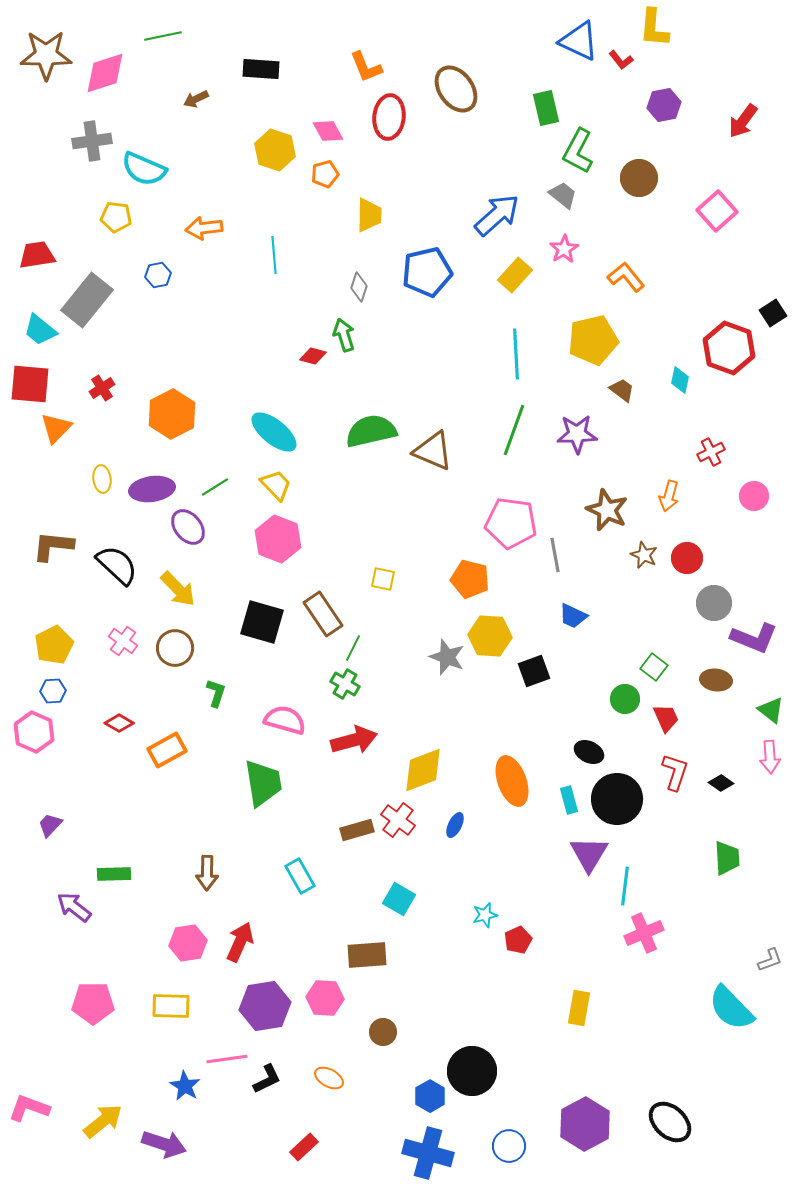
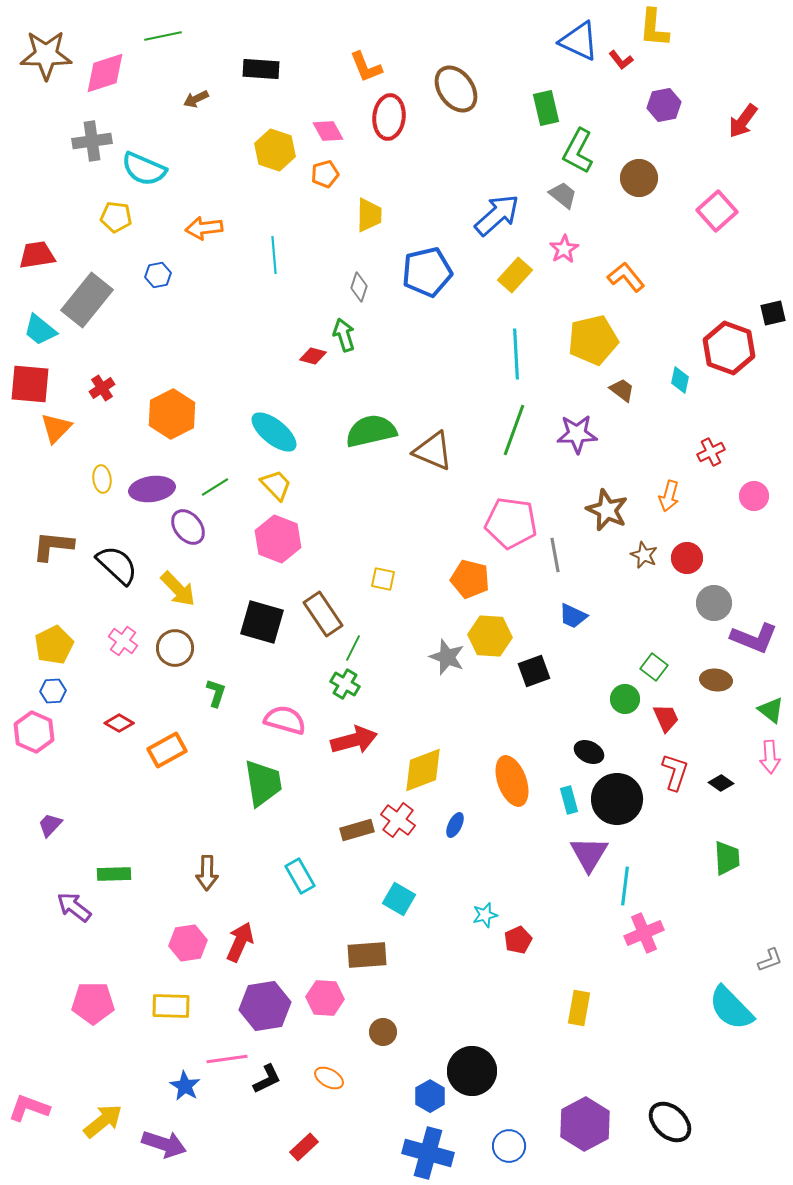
black square at (773, 313): rotated 20 degrees clockwise
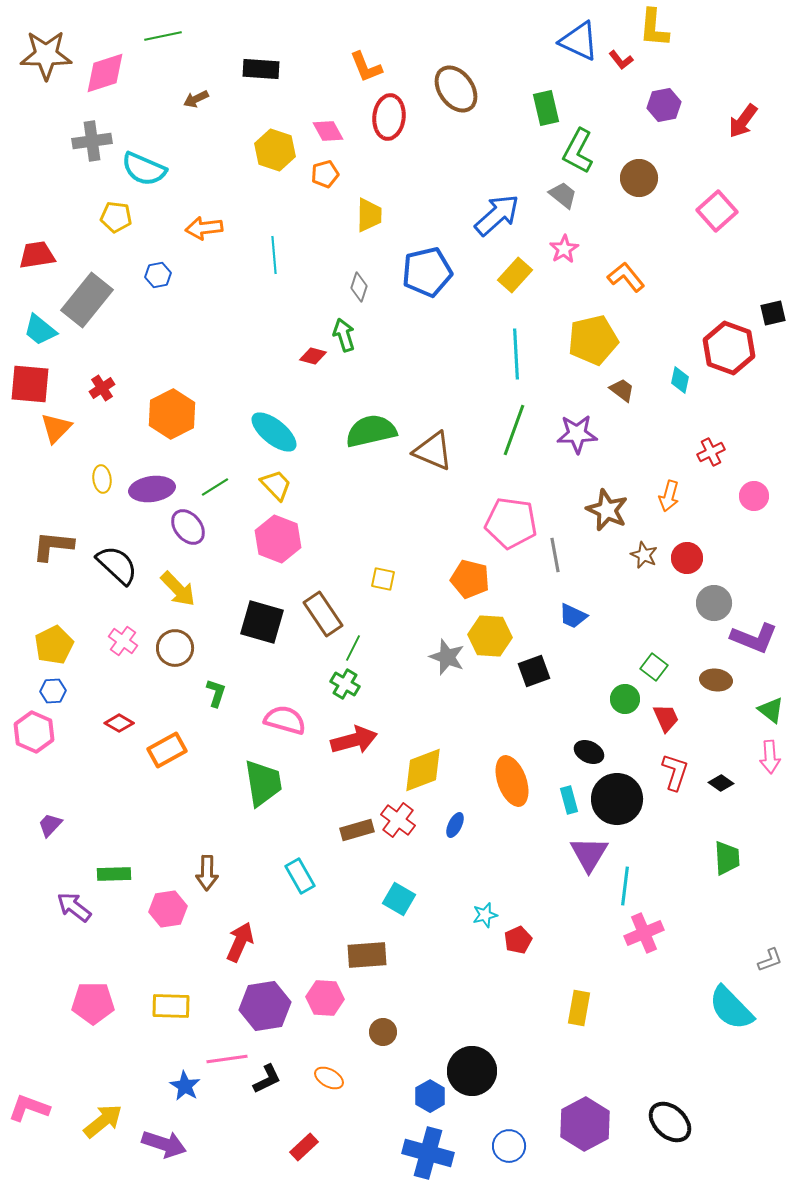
pink hexagon at (188, 943): moved 20 px left, 34 px up
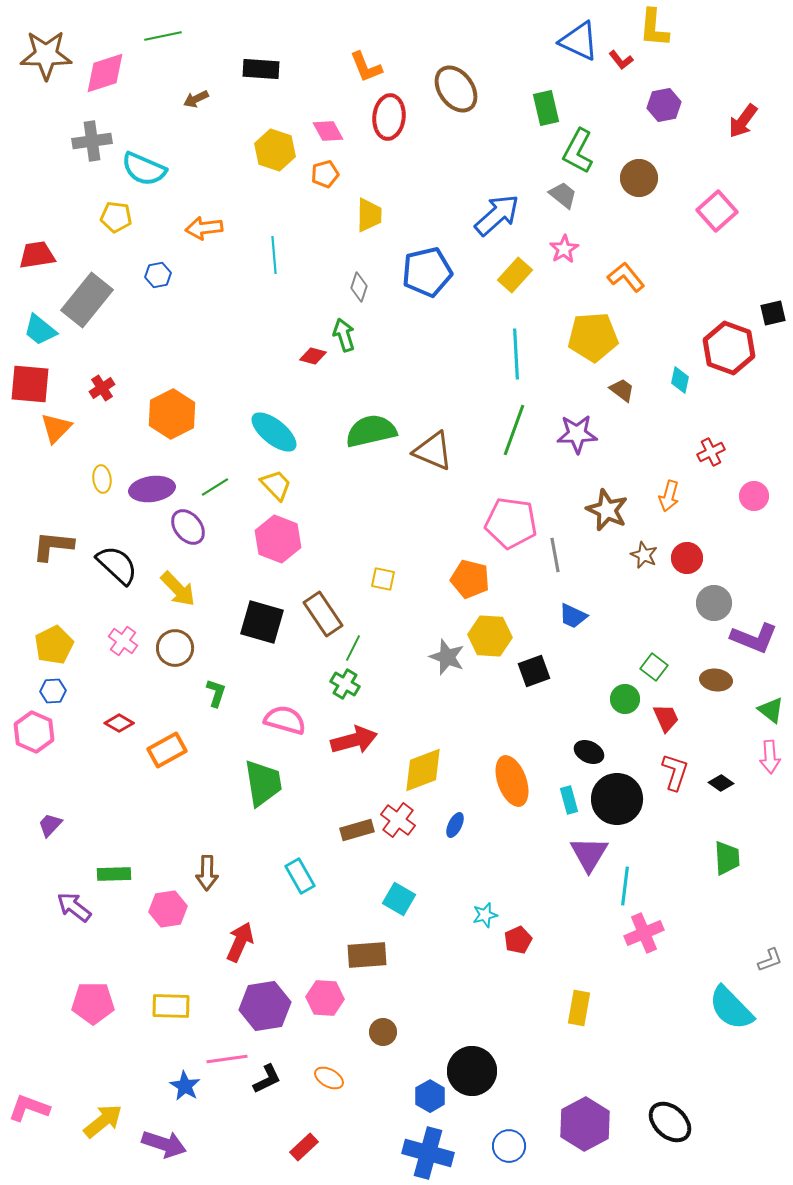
yellow pentagon at (593, 340): moved 3 px up; rotated 9 degrees clockwise
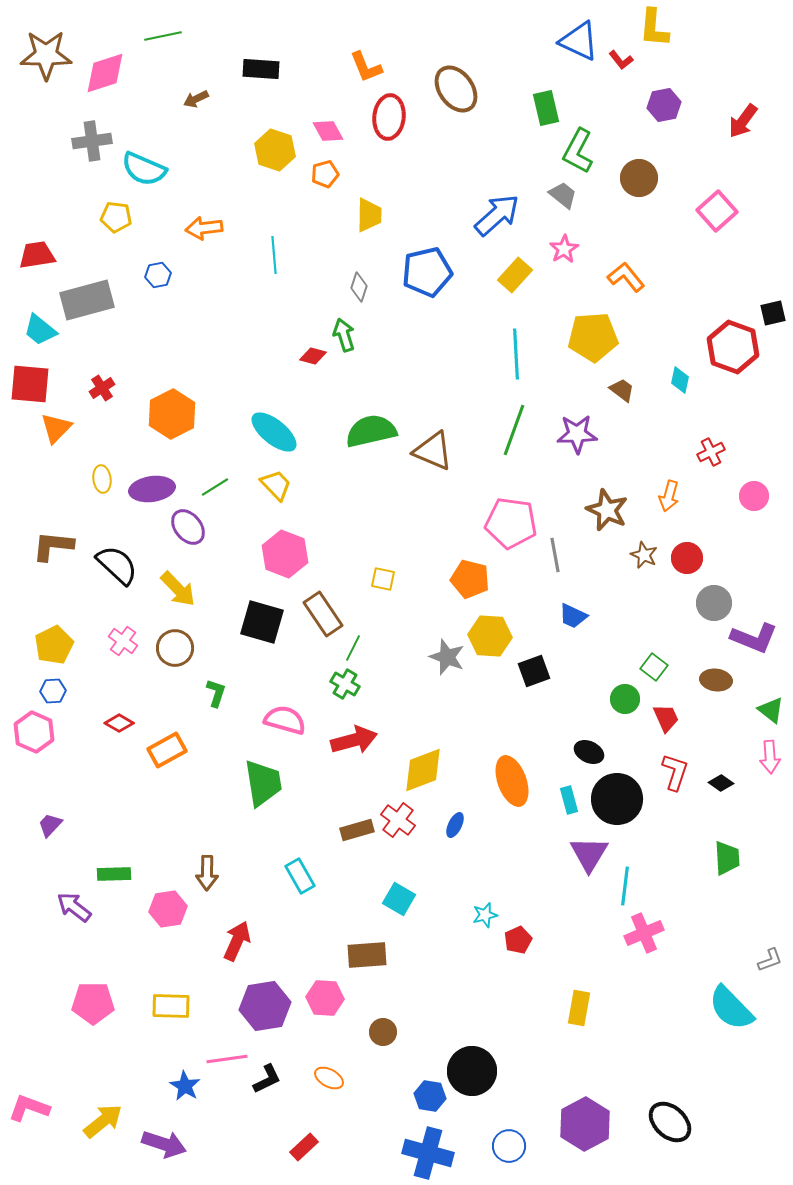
gray rectangle at (87, 300): rotated 36 degrees clockwise
red hexagon at (729, 348): moved 4 px right, 1 px up
pink hexagon at (278, 539): moved 7 px right, 15 px down
red arrow at (240, 942): moved 3 px left, 1 px up
blue hexagon at (430, 1096): rotated 20 degrees counterclockwise
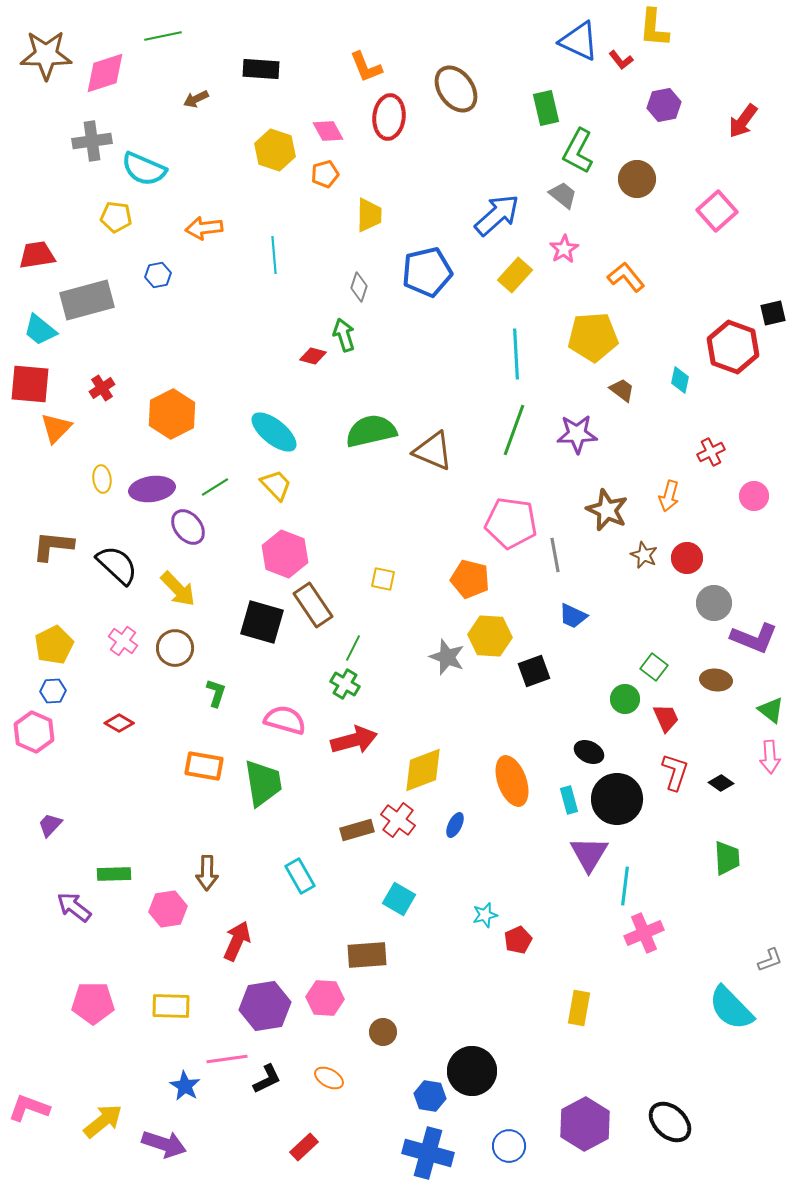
brown circle at (639, 178): moved 2 px left, 1 px down
brown rectangle at (323, 614): moved 10 px left, 9 px up
orange rectangle at (167, 750): moved 37 px right, 16 px down; rotated 39 degrees clockwise
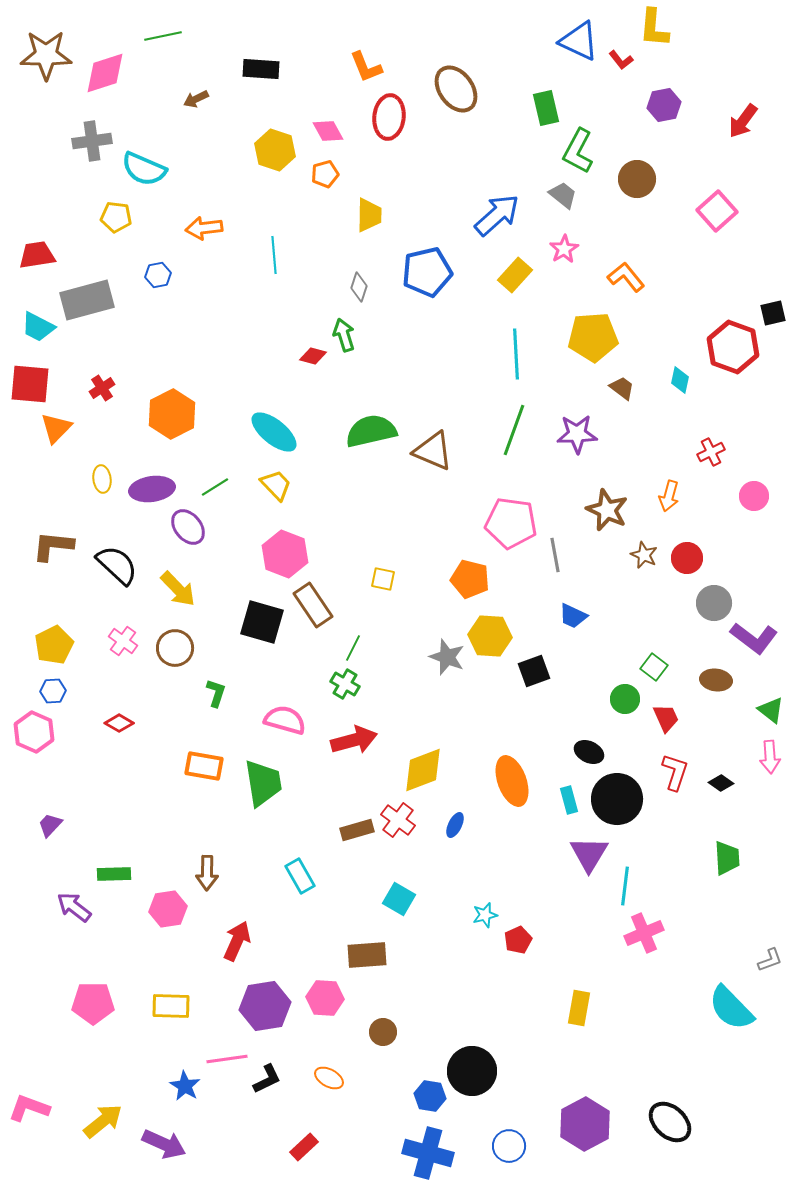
cyan trapezoid at (40, 330): moved 2 px left, 3 px up; rotated 12 degrees counterclockwise
brown trapezoid at (622, 390): moved 2 px up
purple L-shape at (754, 638): rotated 15 degrees clockwise
purple arrow at (164, 1144): rotated 6 degrees clockwise
